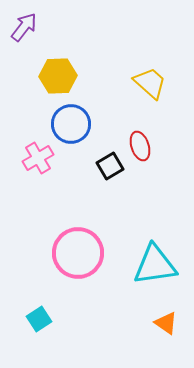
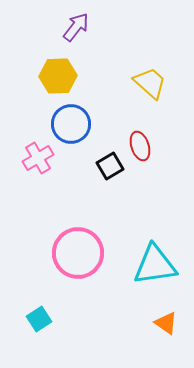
purple arrow: moved 52 px right
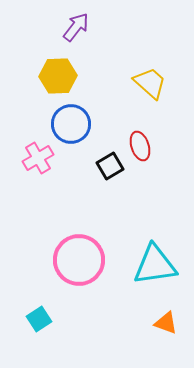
pink circle: moved 1 px right, 7 px down
orange triangle: rotated 15 degrees counterclockwise
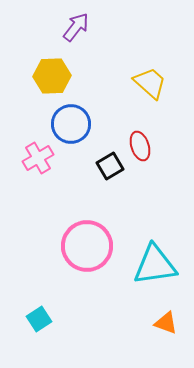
yellow hexagon: moved 6 px left
pink circle: moved 8 px right, 14 px up
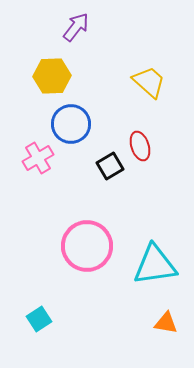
yellow trapezoid: moved 1 px left, 1 px up
orange triangle: rotated 10 degrees counterclockwise
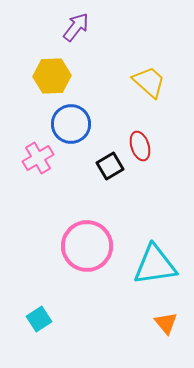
orange triangle: rotated 40 degrees clockwise
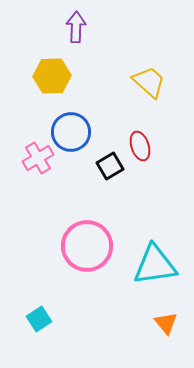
purple arrow: rotated 36 degrees counterclockwise
blue circle: moved 8 px down
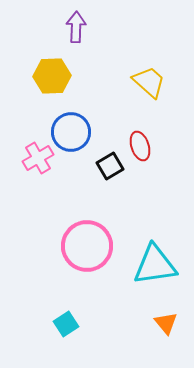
cyan square: moved 27 px right, 5 px down
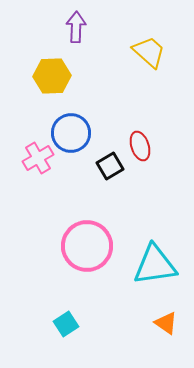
yellow trapezoid: moved 30 px up
blue circle: moved 1 px down
orange triangle: rotated 15 degrees counterclockwise
